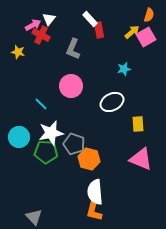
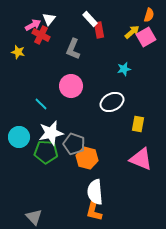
yellow rectangle: rotated 14 degrees clockwise
orange hexagon: moved 2 px left, 1 px up
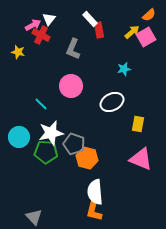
orange semicircle: rotated 32 degrees clockwise
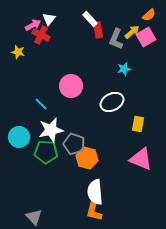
red rectangle: moved 1 px left
gray L-shape: moved 43 px right, 10 px up
white star: moved 3 px up
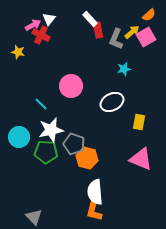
yellow rectangle: moved 1 px right, 2 px up
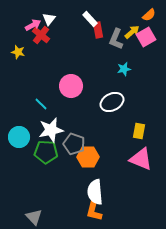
red cross: rotated 12 degrees clockwise
yellow rectangle: moved 9 px down
orange hexagon: moved 1 px right, 1 px up; rotated 15 degrees counterclockwise
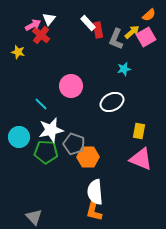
white rectangle: moved 2 px left, 4 px down
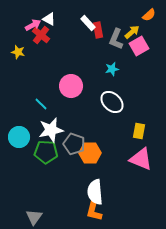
white triangle: rotated 40 degrees counterclockwise
pink square: moved 7 px left, 9 px down
cyan star: moved 12 px left
white ellipse: rotated 70 degrees clockwise
orange hexagon: moved 2 px right, 4 px up
gray triangle: rotated 18 degrees clockwise
